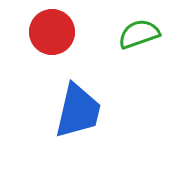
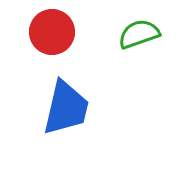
blue trapezoid: moved 12 px left, 3 px up
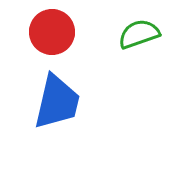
blue trapezoid: moved 9 px left, 6 px up
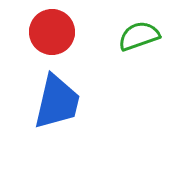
green semicircle: moved 2 px down
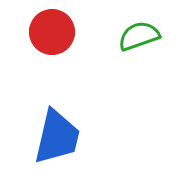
blue trapezoid: moved 35 px down
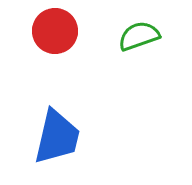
red circle: moved 3 px right, 1 px up
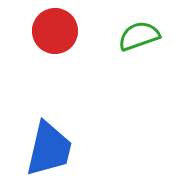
blue trapezoid: moved 8 px left, 12 px down
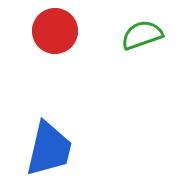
green semicircle: moved 3 px right, 1 px up
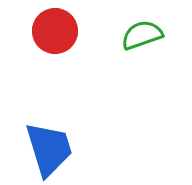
blue trapezoid: rotated 30 degrees counterclockwise
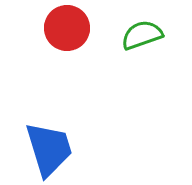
red circle: moved 12 px right, 3 px up
